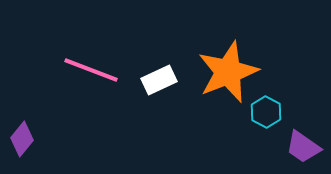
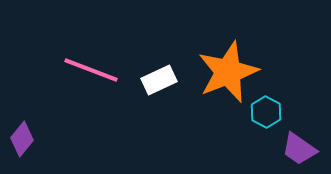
purple trapezoid: moved 4 px left, 2 px down
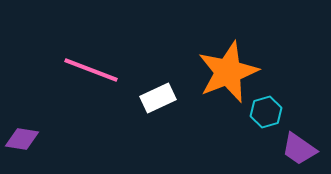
white rectangle: moved 1 px left, 18 px down
cyan hexagon: rotated 16 degrees clockwise
purple diamond: rotated 60 degrees clockwise
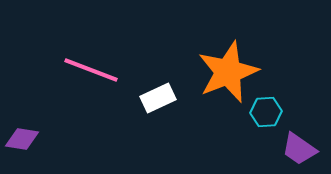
cyan hexagon: rotated 12 degrees clockwise
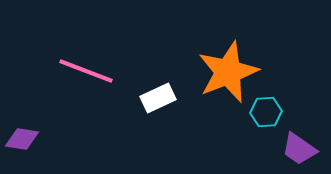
pink line: moved 5 px left, 1 px down
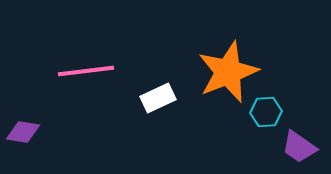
pink line: rotated 28 degrees counterclockwise
purple diamond: moved 1 px right, 7 px up
purple trapezoid: moved 2 px up
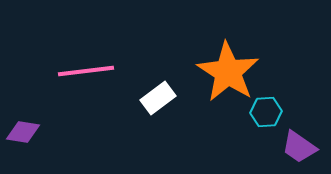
orange star: rotated 18 degrees counterclockwise
white rectangle: rotated 12 degrees counterclockwise
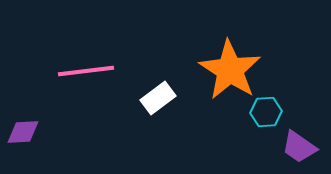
orange star: moved 2 px right, 2 px up
purple diamond: rotated 12 degrees counterclockwise
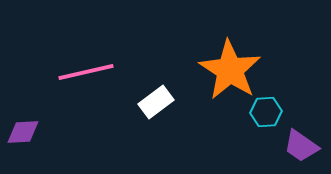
pink line: moved 1 px down; rotated 6 degrees counterclockwise
white rectangle: moved 2 px left, 4 px down
purple trapezoid: moved 2 px right, 1 px up
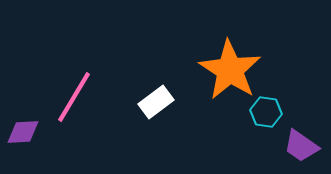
pink line: moved 12 px left, 25 px down; rotated 46 degrees counterclockwise
cyan hexagon: rotated 12 degrees clockwise
